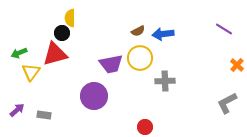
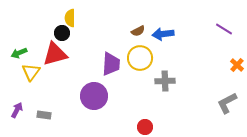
purple trapezoid: rotated 75 degrees counterclockwise
purple arrow: rotated 21 degrees counterclockwise
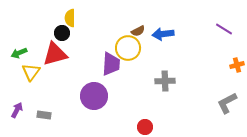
yellow circle: moved 12 px left, 10 px up
orange cross: rotated 32 degrees clockwise
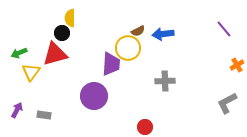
purple line: rotated 18 degrees clockwise
orange cross: rotated 16 degrees counterclockwise
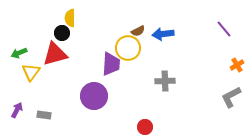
gray L-shape: moved 4 px right, 6 px up
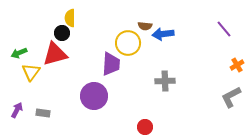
brown semicircle: moved 7 px right, 5 px up; rotated 32 degrees clockwise
yellow circle: moved 5 px up
gray rectangle: moved 1 px left, 2 px up
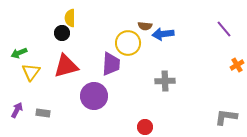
red triangle: moved 11 px right, 12 px down
gray L-shape: moved 5 px left, 20 px down; rotated 35 degrees clockwise
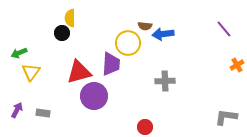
red triangle: moved 13 px right, 6 px down
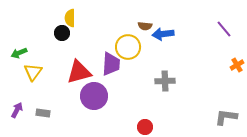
yellow circle: moved 4 px down
yellow triangle: moved 2 px right
